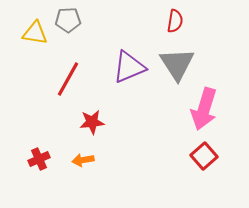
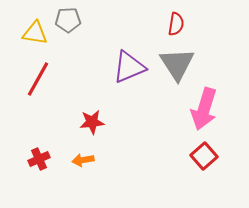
red semicircle: moved 1 px right, 3 px down
red line: moved 30 px left
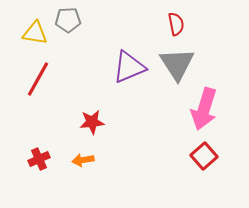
red semicircle: rotated 20 degrees counterclockwise
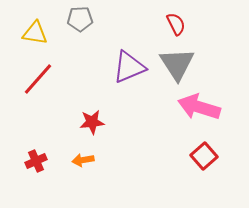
gray pentagon: moved 12 px right, 1 px up
red semicircle: rotated 15 degrees counterclockwise
red line: rotated 12 degrees clockwise
pink arrow: moved 5 px left, 2 px up; rotated 90 degrees clockwise
red cross: moved 3 px left, 2 px down
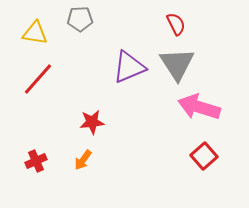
orange arrow: rotated 45 degrees counterclockwise
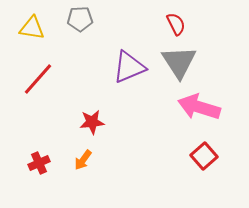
yellow triangle: moved 3 px left, 5 px up
gray triangle: moved 2 px right, 2 px up
red cross: moved 3 px right, 2 px down
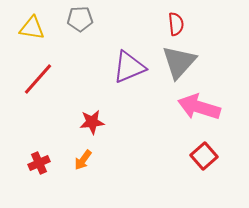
red semicircle: rotated 20 degrees clockwise
gray triangle: rotated 15 degrees clockwise
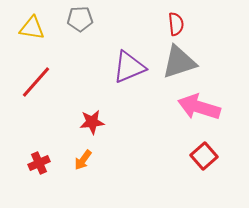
gray triangle: rotated 30 degrees clockwise
red line: moved 2 px left, 3 px down
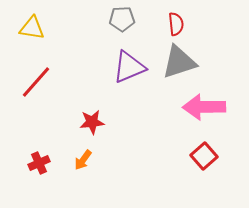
gray pentagon: moved 42 px right
pink arrow: moved 5 px right; rotated 18 degrees counterclockwise
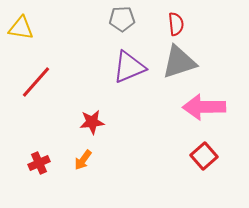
yellow triangle: moved 11 px left
